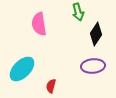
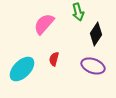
pink semicircle: moved 5 px right; rotated 50 degrees clockwise
purple ellipse: rotated 25 degrees clockwise
red semicircle: moved 3 px right, 27 px up
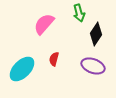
green arrow: moved 1 px right, 1 px down
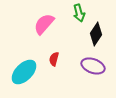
cyan ellipse: moved 2 px right, 3 px down
